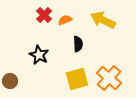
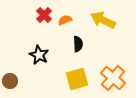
orange cross: moved 4 px right
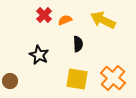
yellow square: rotated 25 degrees clockwise
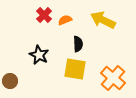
yellow square: moved 2 px left, 10 px up
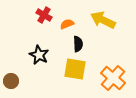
red cross: rotated 14 degrees counterclockwise
orange semicircle: moved 2 px right, 4 px down
brown circle: moved 1 px right
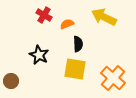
yellow arrow: moved 1 px right, 3 px up
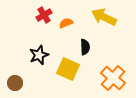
red cross: rotated 28 degrees clockwise
orange semicircle: moved 1 px left, 1 px up
black semicircle: moved 7 px right, 3 px down
black star: rotated 24 degrees clockwise
yellow square: moved 7 px left; rotated 15 degrees clockwise
brown circle: moved 4 px right, 2 px down
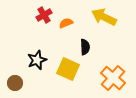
black star: moved 2 px left, 5 px down
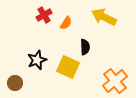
orange semicircle: rotated 144 degrees clockwise
yellow square: moved 2 px up
orange cross: moved 2 px right, 3 px down; rotated 10 degrees clockwise
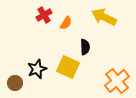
black star: moved 9 px down
orange cross: moved 2 px right
